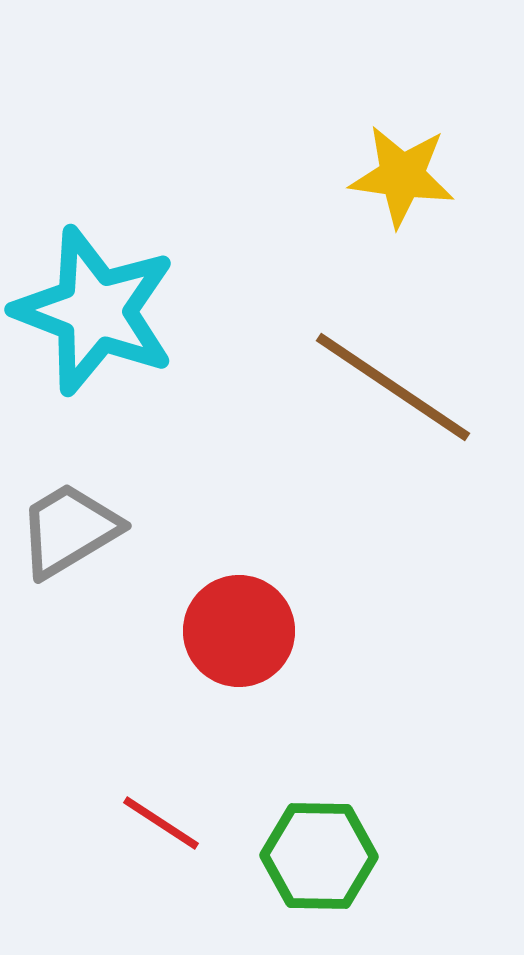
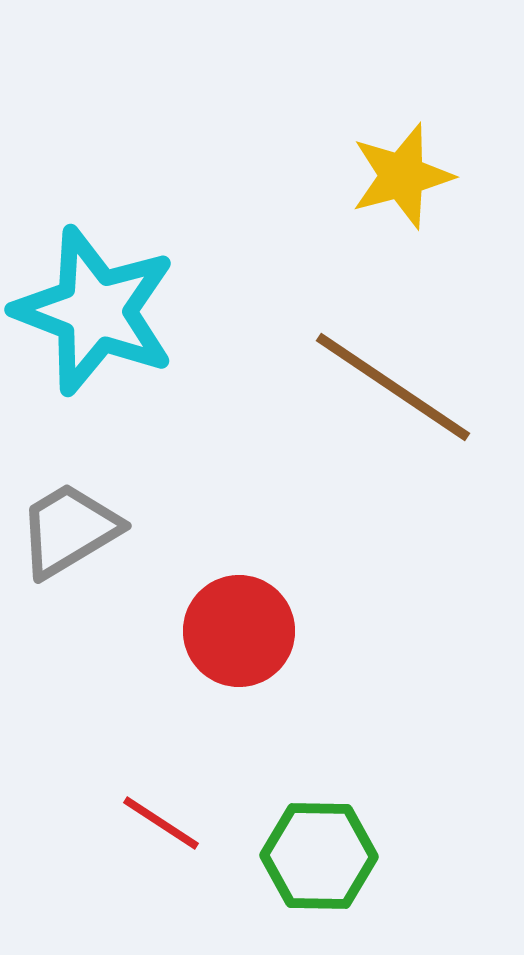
yellow star: rotated 23 degrees counterclockwise
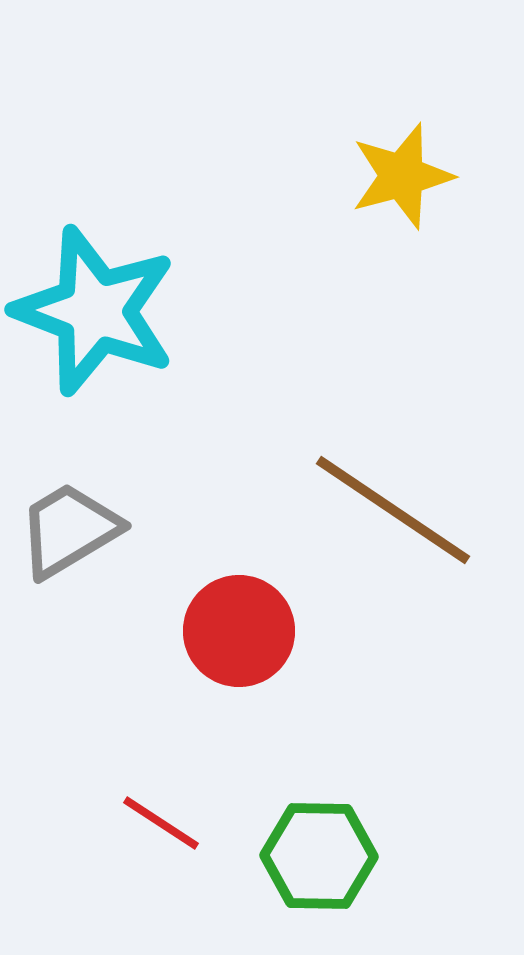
brown line: moved 123 px down
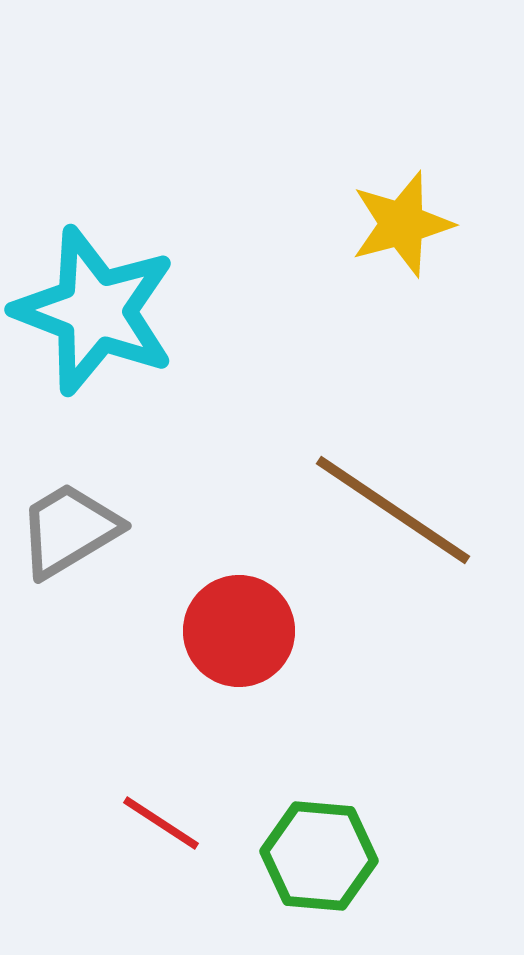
yellow star: moved 48 px down
green hexagon: rotated 4 degrees clockwise
